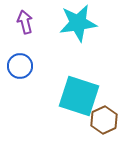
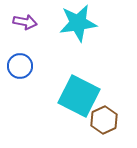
purple arrow: rotated 115 degrees clockwise
cyan square: rotated 9 degrees clockwise
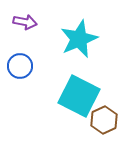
cyan star: moved 1 px right, 16 px down; rotated 15 degrees counterclockwise
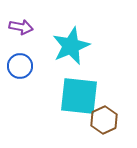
purple arrow: moved 4 px left, 5 px down
cyan star: moved 8 px left, 7 px down
cyan square: rotated 21 degrees counterclockwise
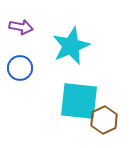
blue circle: moved 2 px down
cyan square: moved 5 px down
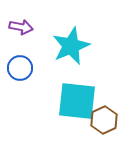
cyan square: moved 2 px left
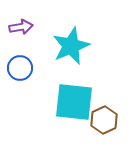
purple arrow: rotated 20 degrees counterclockwise
cyan square: moved 3 px left, 1 px down
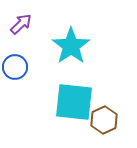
purple arrow: moved 3 px up; rotated 35 degrees counterclockwise
cyan star: rotated 12 degrees counterclockwise
blue circle: moved 5 px left, 1 px up
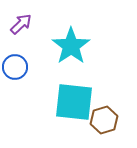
brown hexagon: rotated 8 degrees clockwise
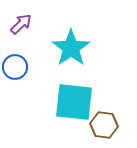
cyan star: moved 2 px down
brown hexagon: moved 5 px down; rotated 24 degrees clockwise
